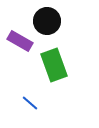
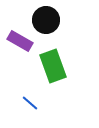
black circle: moved 1 px left, 1 px up
green rectangle: moved 1 px left, 1 px down
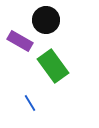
green rectangle: rotated 16 degrees counterclockwise
blue line: rotated 18 degrees clockwise
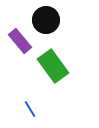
purple rectangle: rotated 20 degrees clockwise
blue line: moved 6 px down
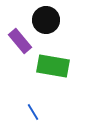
green rectangle: rotated 44 degrees counterclockwise
blue line: moved 3 px right, 3 px down
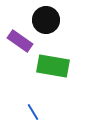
purple rectangle: rotated 15 degrees counterclockwise
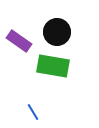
black circle: moved 11 px right, 12 px down
purple rectangle: moved 1 px left
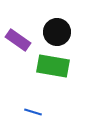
purple rectangle: moved 1 px left, 1 px up
blue line: rotated 42 degrees counterclockwise
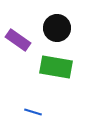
black circle: moved 4 px up
green rectangle: moved 3 px right, 1 px down
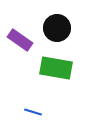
purple rectangle: moved 2 px right
green rectangle: moved 1 px down
